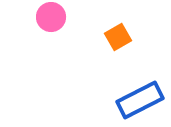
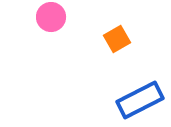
orange square: moved 1 px left, 2 px down
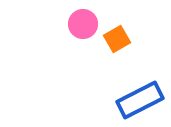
pink circle: moved 32 px right, 7 px down
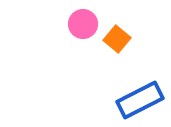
orange square: rotated 20 degrees counterclockwise
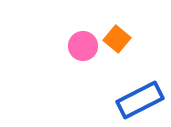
pink circle: moved 22 px down
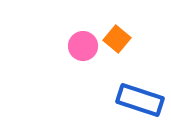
blue rectangle: rotated 45 degrees clockwise
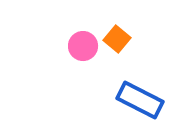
blue rectangle: rotated 9 degrees clockwise
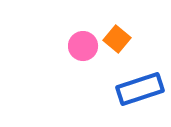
blue rectangle: moved 11 px up; rotated 45 degrees counterclockwise
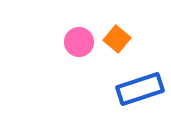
pink circle: moved 4 px left, 4 px up
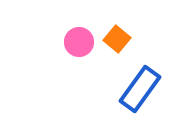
blue rectangle: rotated 36 degrees counterclockwise
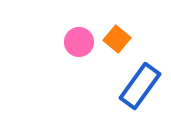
blue rectangle: moved 3 px up
